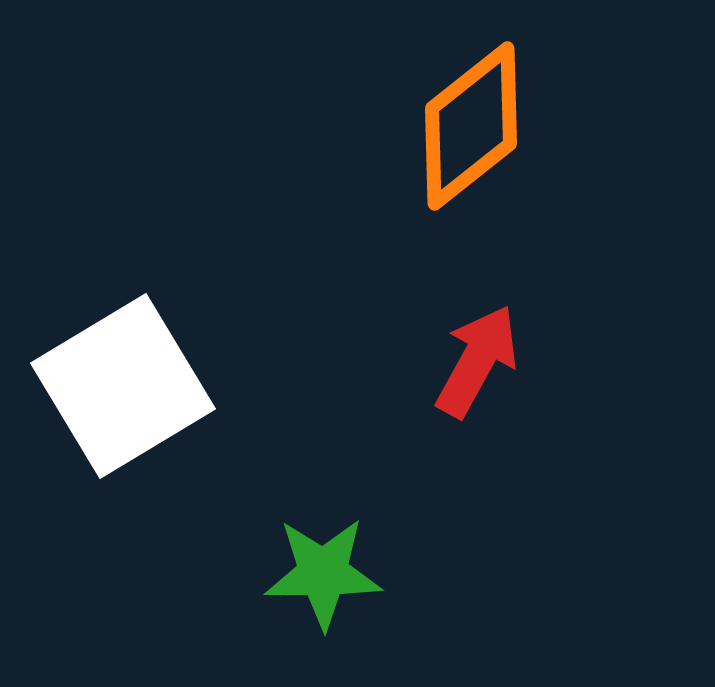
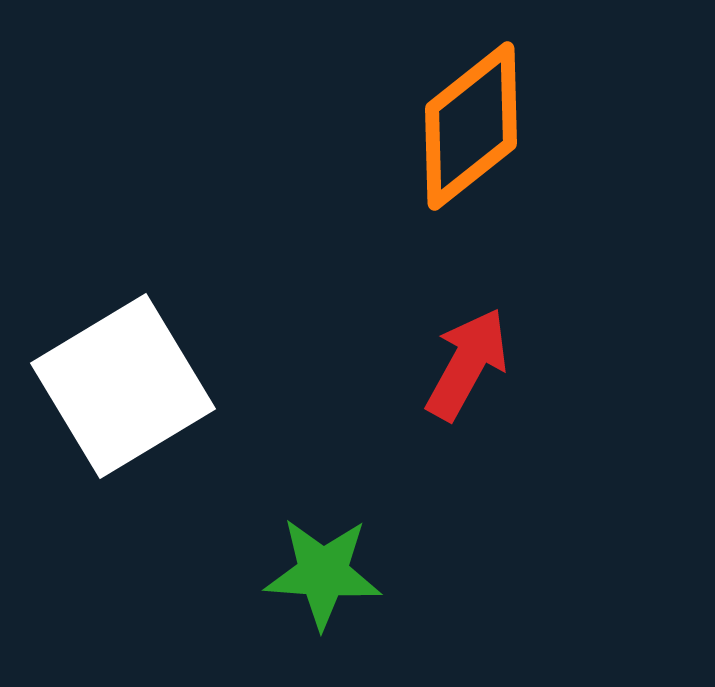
red arrow: moved 10 px left, 3 px down
green star: rotated 4 degrees clockwise
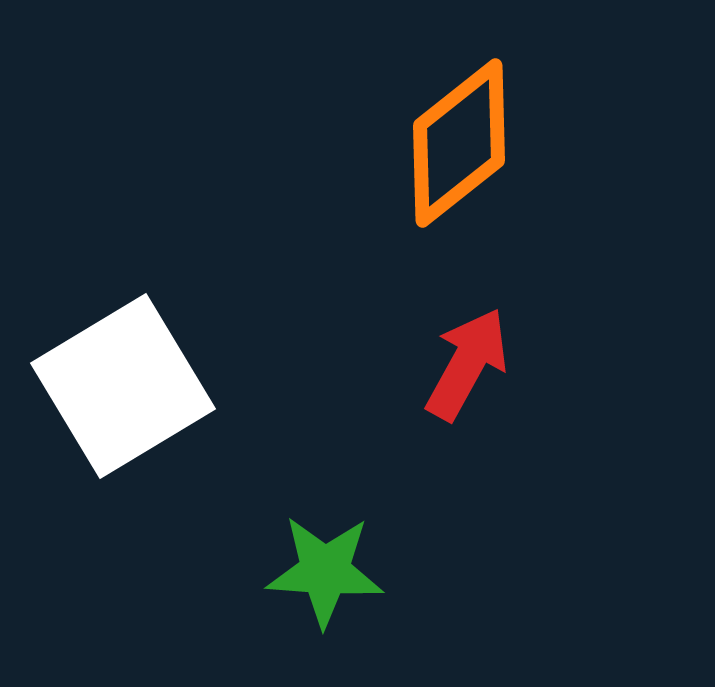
orange diamond: moved 12 px left, 17 px down
green star: moved 2 px right, 2 px up
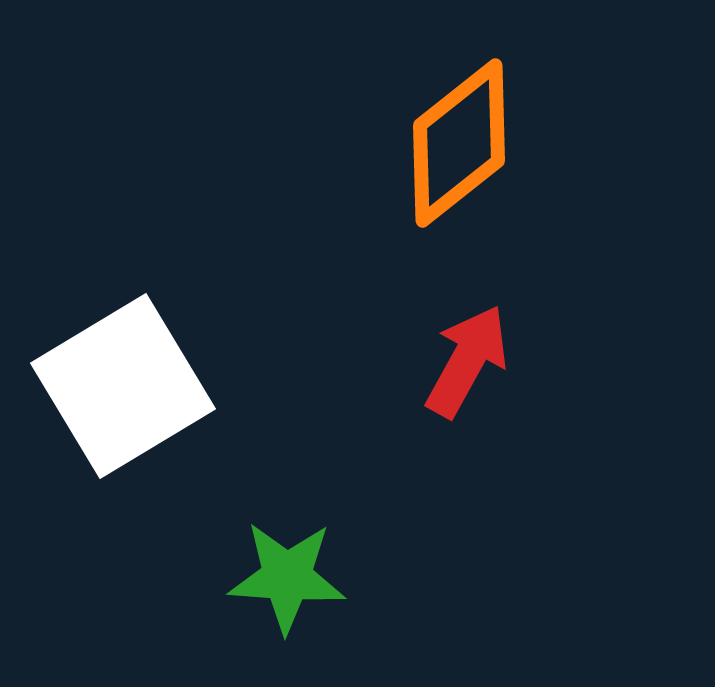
red arrow: moved 3 px up
green star: moved 38 px left, 6 px down
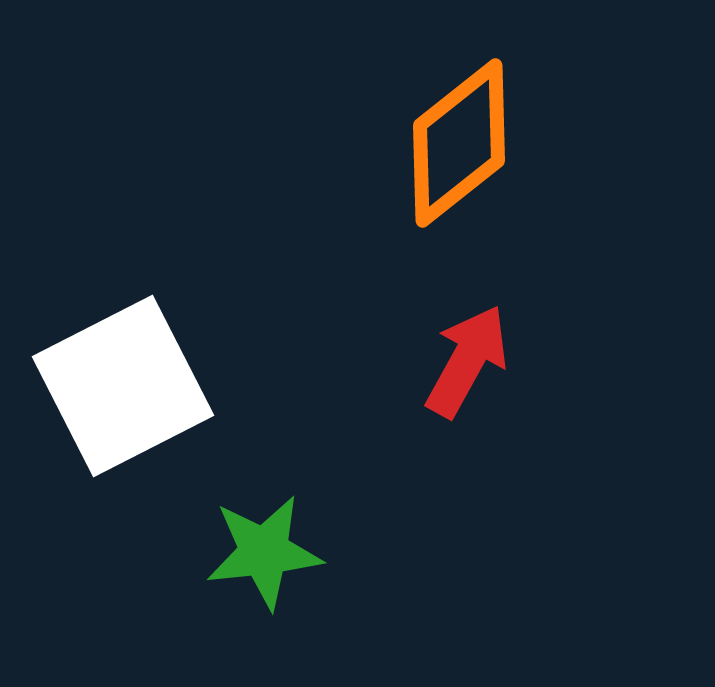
white square: rotated 4 degrees clockwise
green star: moved 23 px left, 25 px up; rotated 10 degrees counterclockwise
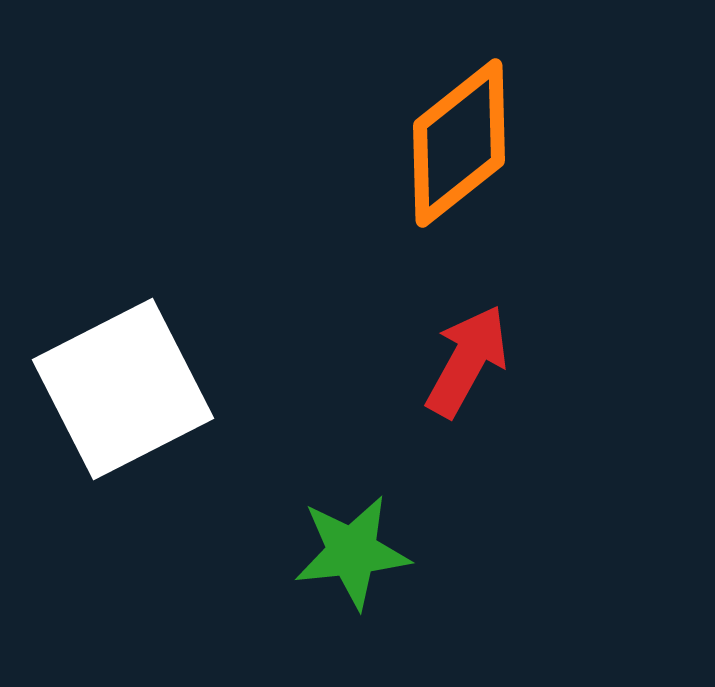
white square: moved 3 px down
green star: moved 88 px right
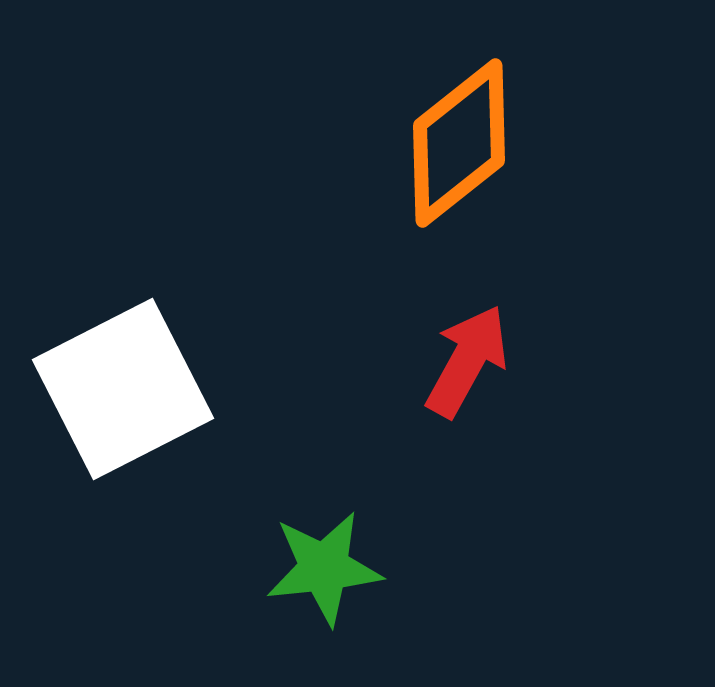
green star: moved 28 px left, 16 px down
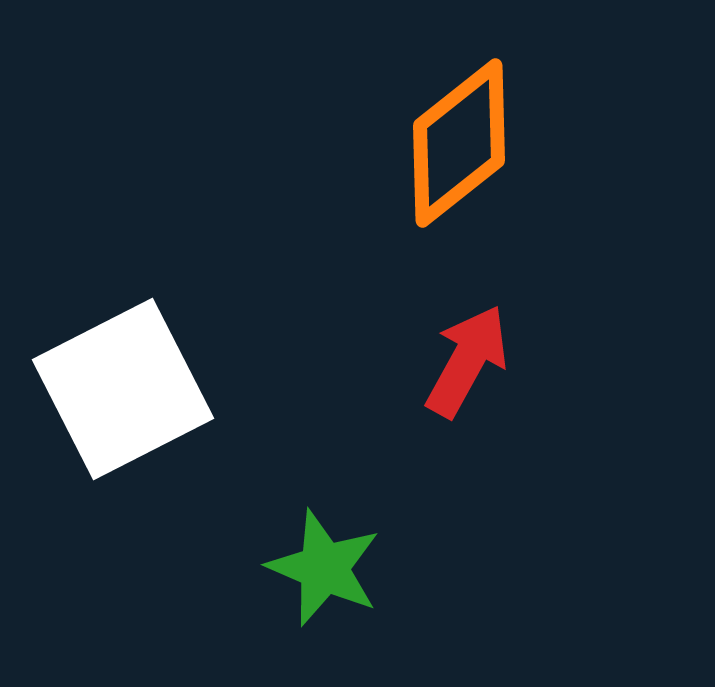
green star: rotated 29 degrees clockwise
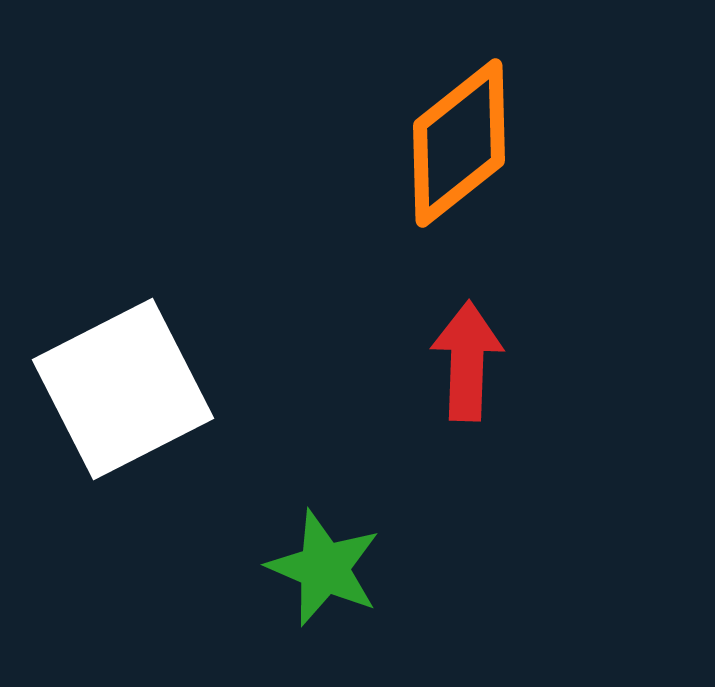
red arrow: rotated 27 degrees counterclockwise
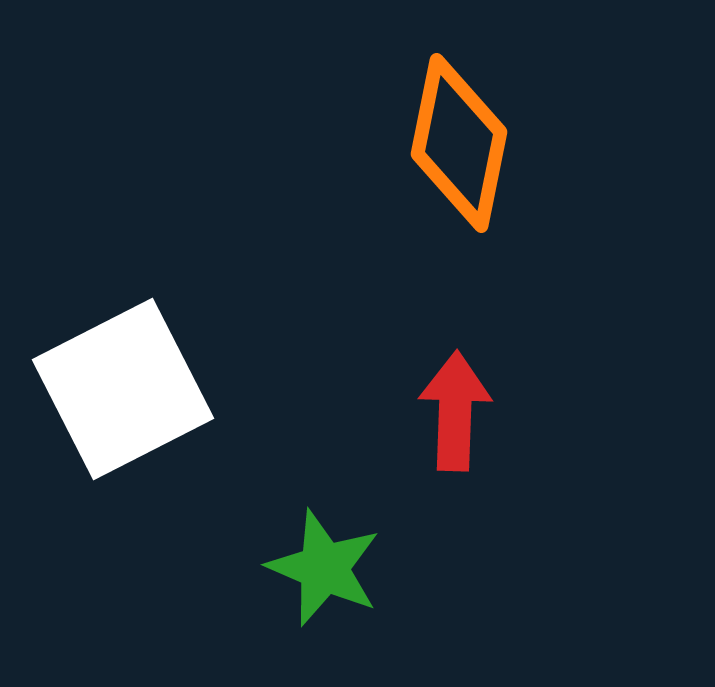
orange diamond: rotated 40 degrees counterclockwise
red arrow: moved 12 px left, 50 px down
